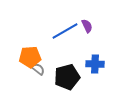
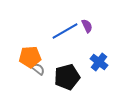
blue cross: moved 4 px right, 2 px up; rotated 36 degrees clockwise
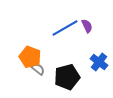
blue line: moved 3 px up
orange pentagon: rotated 25 degrees clockwise
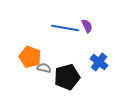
blue line: rotated 40 degrees clockwise
gray semicircle: moved 6 px right, 1 px up; rotated 24 degrees counterclockwise
